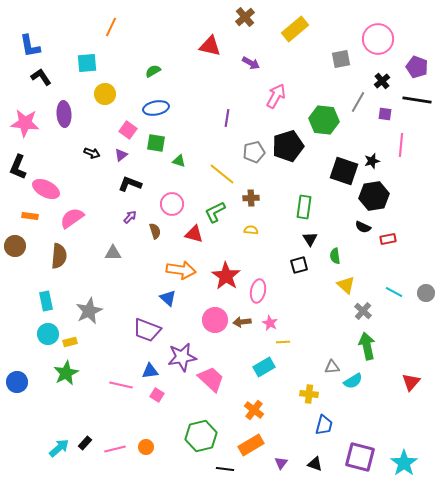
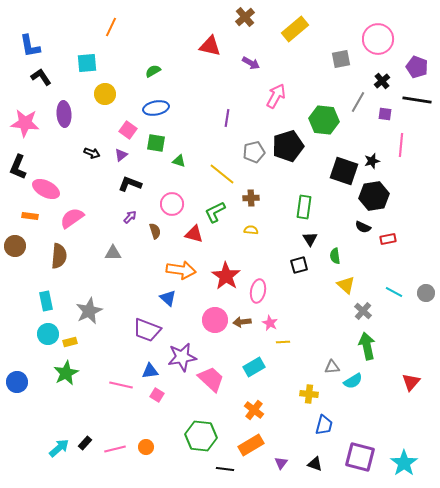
cyan rectangle at (264, 367): moved 10 px left
green hexagon at (201, 436): rotated 20 degrees clockwise
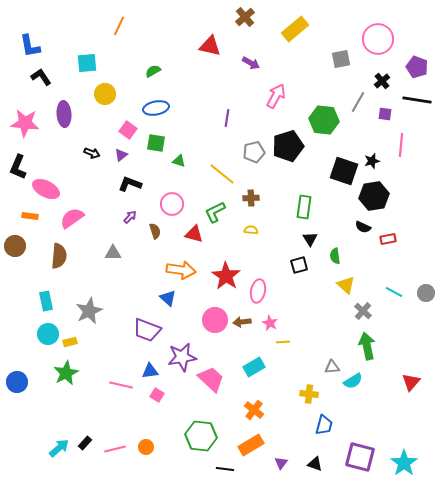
orange line at (111, 27): moved 8 px right, 1 px up
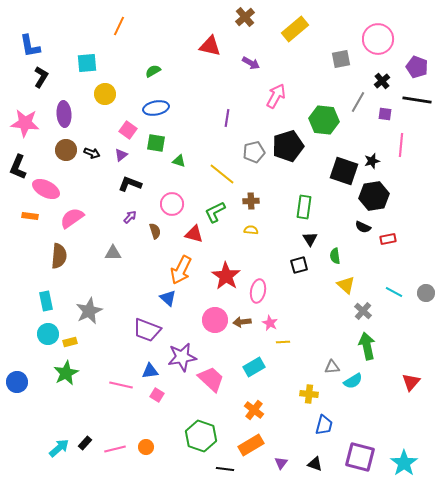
black L-shape at (41, 77): rotated 65 degrees clockwise
brown cross at (251, 198): moved 3 px down
brown circle at (15, 246): moved 51 px right, 96 px up
orange arrow at (181, 270): rotated 108 degrees clockwise
green hexagon at (201, 436): rotated 12 degrees clockwise
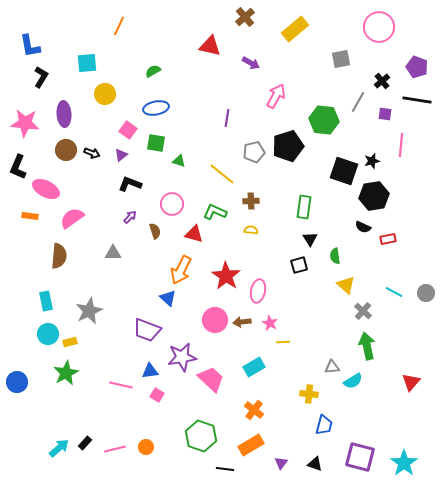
pink circle at (378, 39): moved 1 px right, 12 px up
green L-shape at (215, 212): rotated 50 degrees clockwise
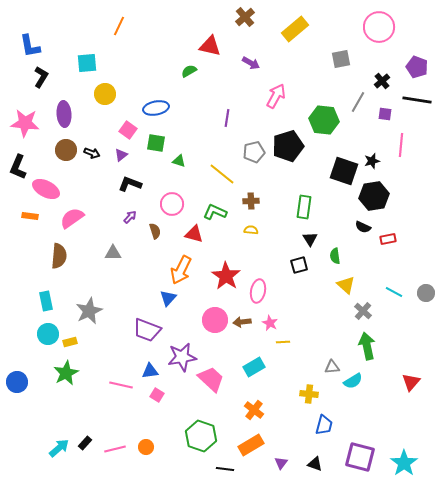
green semicircle at (153, 71): moved 36 px right
blue triangle at (168, 298): rotated 30 degrees clockwise
